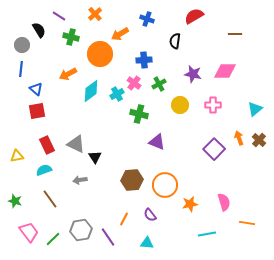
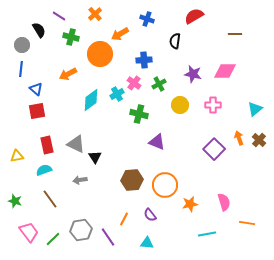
cyan diamond at (91, 91): moved 9 px down
red rectangle at (47, 145): rotated 12 degrees clockwise
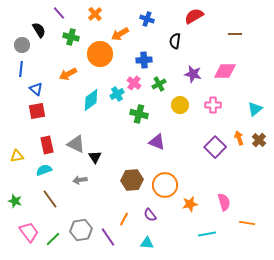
purple line at (59, 16): moved 3 px up; rotated 16 degrees clockwise
purple square at (214, 149): moved 1 px right, 2 px up
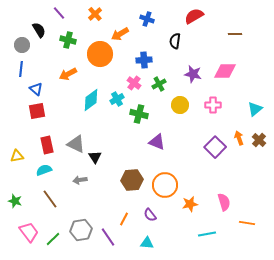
green cross at (71, 37): moved 3 px left, 3 px down
cyan cross at (117, 94): moved 5 px down
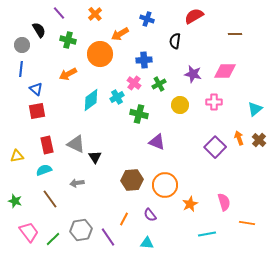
cyan cross at (117, 99): moved 2 px up
pink cross at (213, 105): moved 1 px right, 3 px up
gray arrow at (80, 180): moved 3 px left, 3 px down
orange star at (190, 204): rotated 14 degrees counterclockwise
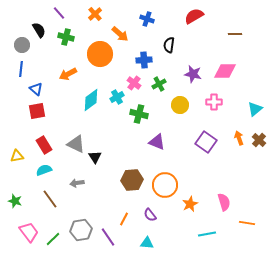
orange arrow at (120, 34): rotated 108 degrees counterclockwise
green cross at (68, 40): moved 2 px left, 3 px up
black semicircle at (175, 41): moved 6 px left, 4 px down
red rectangle at (47, 145): moved 3 px left; rotated 18 degrees counterclockwise
purple square at (215, 147): moved 9 px left, 5 px up; rotated 10 degrees counterclockwise
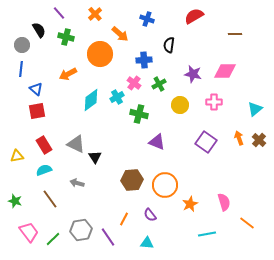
gray arrow at (77, 183): rotated 24 degrees clockwise
orange line at (247, 223): rotated 28 degrees clockwise
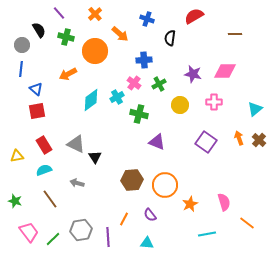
black semicircle at (169, 45): moved 1 px right, 7 px up
orange circle at (100, 54): moved 5 px left, 3 px up
purple line at (108, 237): rotated 30 degrees clockwise
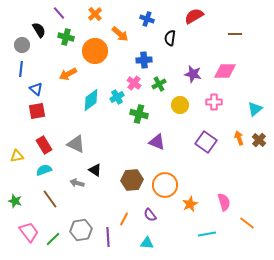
black triangle at (95, 157): moved 13 px down; rotated 24 degrees counterclockwise
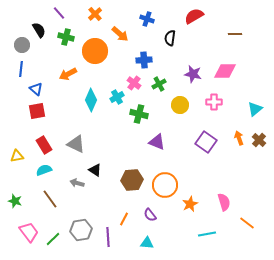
cyan diamond at (91, 100): rotated 30 degrees counterclockwise
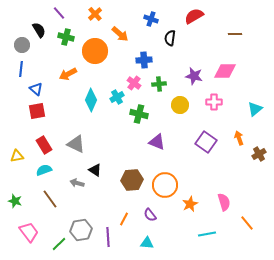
blue cross at (147, 19): moved 4 px right
purple star at (193, 74): moved 1 px right, 2 px down
green cross at (159, 84): rotated 24 degrees clockwise
brown cross at (259, 140): moved 14 px down; rotated 16 degrees clockwise
orange line at (247, 223): rotated 14 degrees clockwise
green line at (53, 239): moved 6 px right, 5 px down
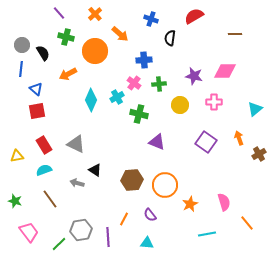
black semicircle at (39, 30): moved 4 px right, 23 px down
